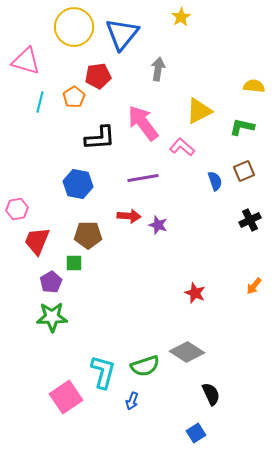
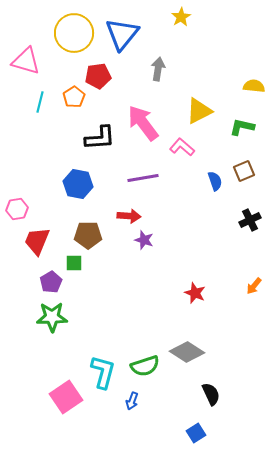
yellow circle: moved 6 px down
purple star: moved 14 px left, 15 px down
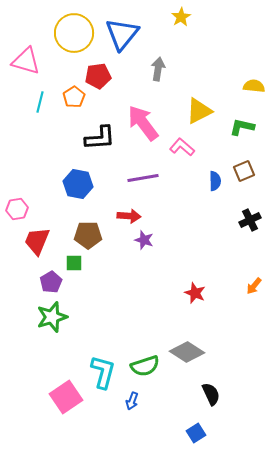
blue semicircle: rotated 18 degrees clockwise
green star: rotated 16 degrees counterclockwise
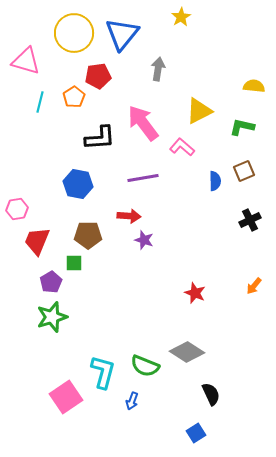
green semicircle: rotated 40 degrees clockwise
